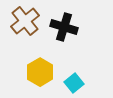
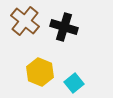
brown cross: rotated 12 degrees counterclockwise
yellow hexagon: rotated 8 degrees counterclockwise
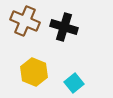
brown cross: rotated 16 degrees counterclockwise
yellow hexagon: moved 6 px left
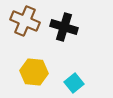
yellow hexagon: rotated 16 degrees counterclockwise
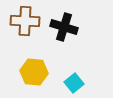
brown cross: rotated 20 degrees counterclockwise
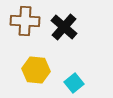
black cross: rotated 24 degrees clockwise
yellow hexagon: moved 2 px right, 2 px up
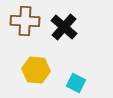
cyan square: moved 2 px right; rotated 24 degrees counterclockwise
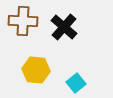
brown cross: moved 2 px left
cyan square: rotated 24 degrees clockwise
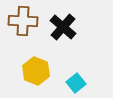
black cross: moved 1 px left
yellow hexagon: moved 1 px down; rotated 16 degrees clockwise
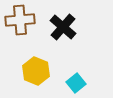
brown cross: moved 3 px left, 1 px up; rotated 8 degrees counterclockwise
